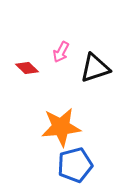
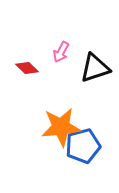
blue pentagon: moved 8 px right, 19 px up
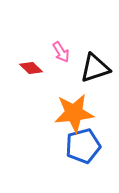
pink arrow: rotated 60 degrees counterclockwise
red diamond: moved 4 px right
orange star: moved 13 px right, 14 px up
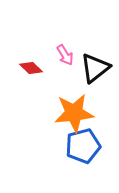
pink arrow: moved 4 px right, 3 px down
black triangle: rotated 20 degrees counterclockwise
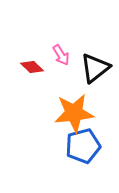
pink arrow: moved 4 px left
red diamond: moved 1 px right, 1 px up
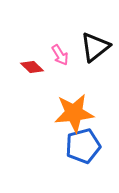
pink arrow: moved 1 px left
black triangle: moved 21 px up
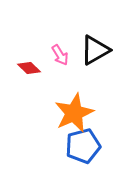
black triangle: moved 3 px down; rotated 8 degrees clockwise
red diamond: moved 3 px left, 1 px down
orange star: rotated 18 degrees counterclockwise
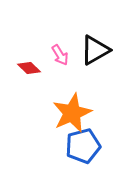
orange star: moved 2 px left
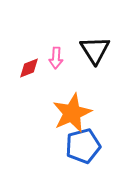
black triangle: rotated 32 degrees counterclockwise
pink arrow: moved 4 px left, 3 px down; rotated 35 degrees clockwise
red diamond: rotated 65 degrees counterclockwise
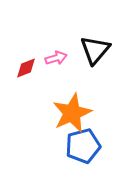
black triangle: rotated 12 degrees clockwise
pink arrow: rotated 110 degrees counterclockwise
red diamond: moved 3 px left
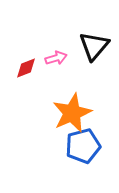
black triangle: moved 1 px left, 4 px up
